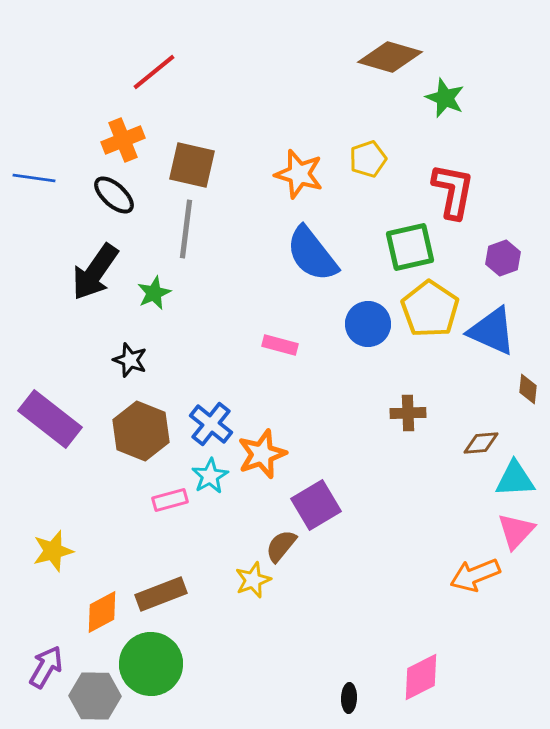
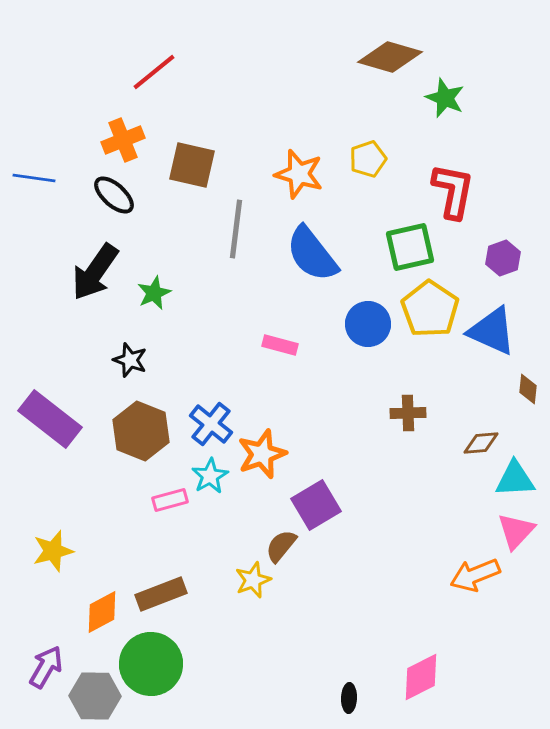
gray line at (186, 229): moved 50 px right
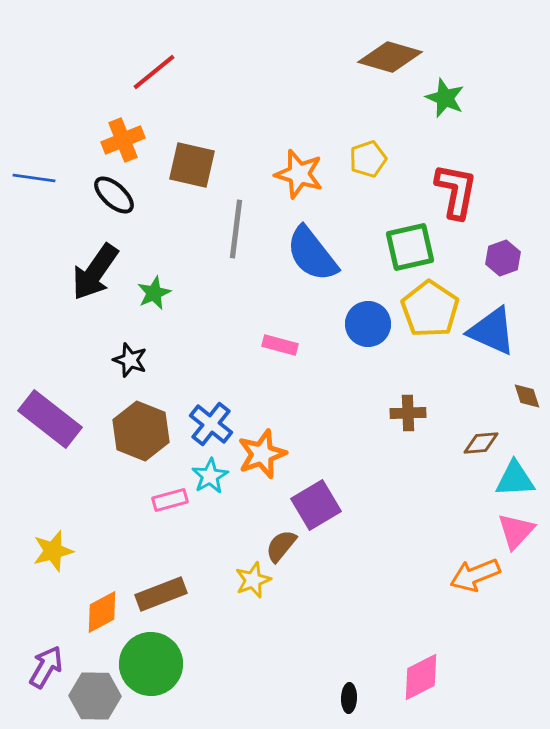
red L-shape at (453, 191): moved 3 px right
brown diamond at (528, 389): moved 1 px left, 7 px down; rotated 24 degrees counterclockwise
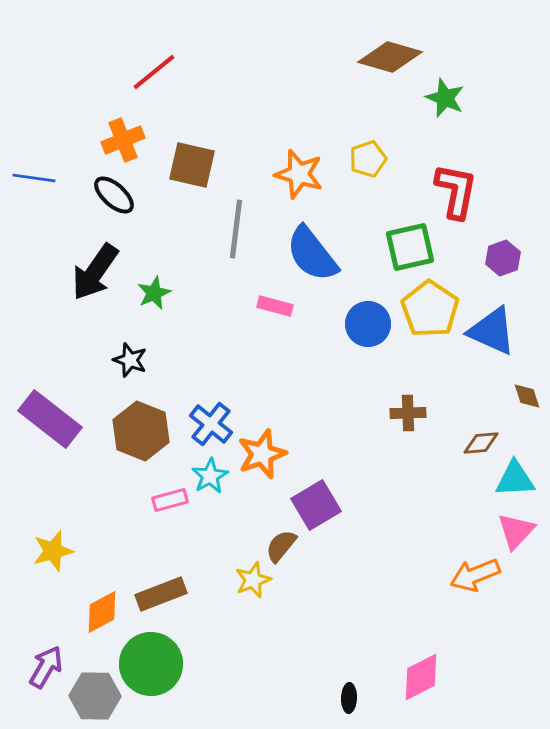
pink rectangle at (280, 345): moved 5 px left, 39 px up
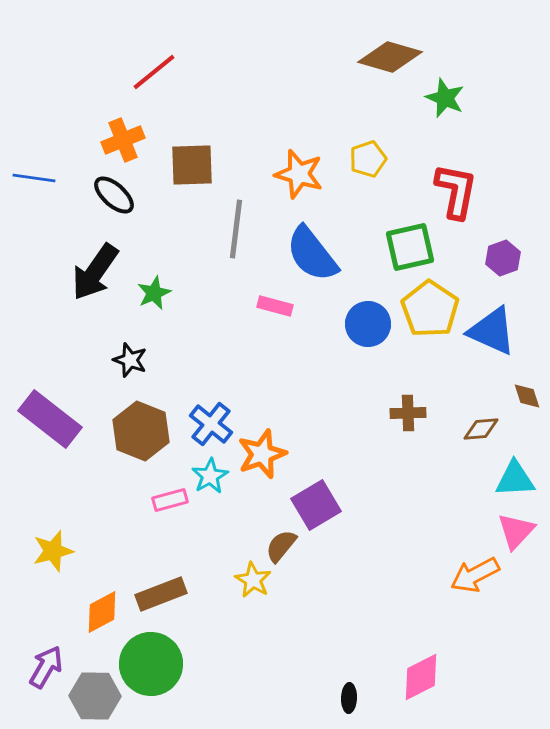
brown square at (192, 165): rotated 15 degrees counterclockwise
brown diamond at (481, 443): moved 14 px up
orange arrow at (475, 575): rotated 6 degrees counterclockwise
yellow star at (253, 580): rotated 21 degrees counterclockwise
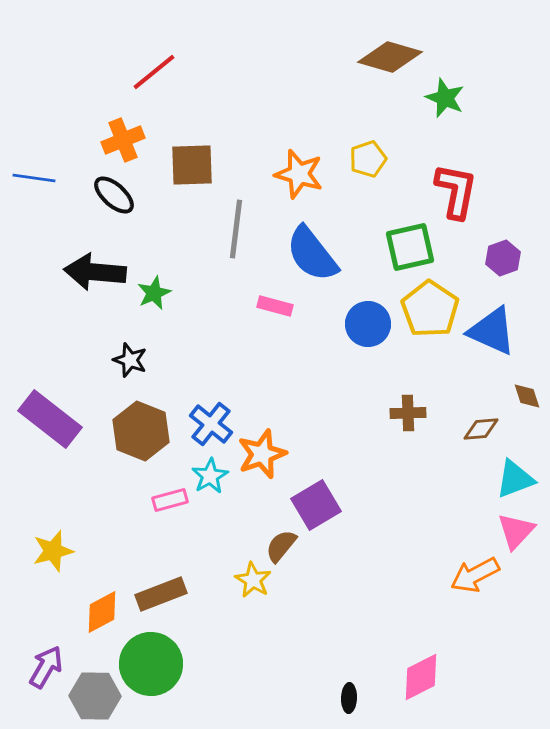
black arrow at (95, 272): rotated 60 degrees clockwise
cyan triangle at (515, 479): rotated 18 degrees counterclockwise
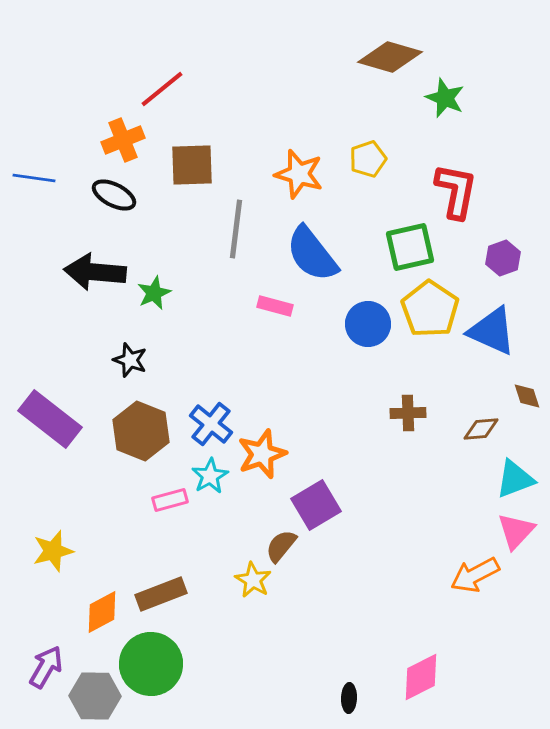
red line at (154, 72): moved 8 px right, 17 px down
black ellipse at (114, 195): rotated 15 degrees counterclockwise
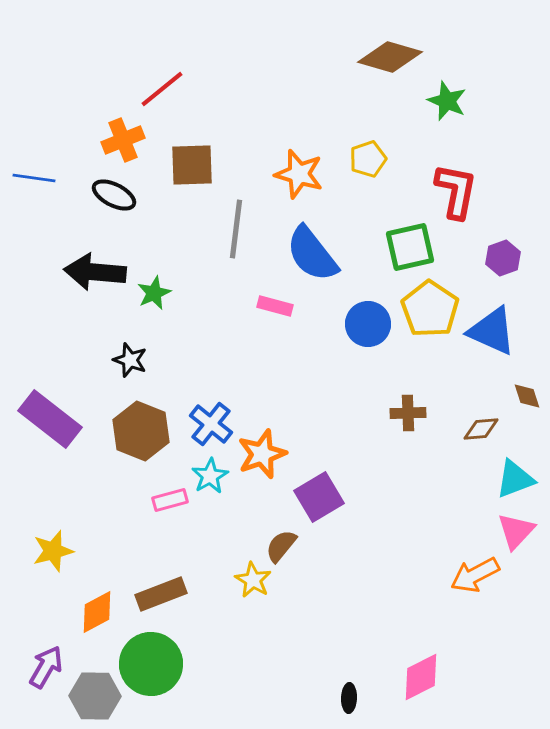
green star at (445, 98): moved 2 px right, 3 px down
purple square at (316, 505): moved 3 px right, 8 px up
orange diamond at (102, 612): moved 5 px left
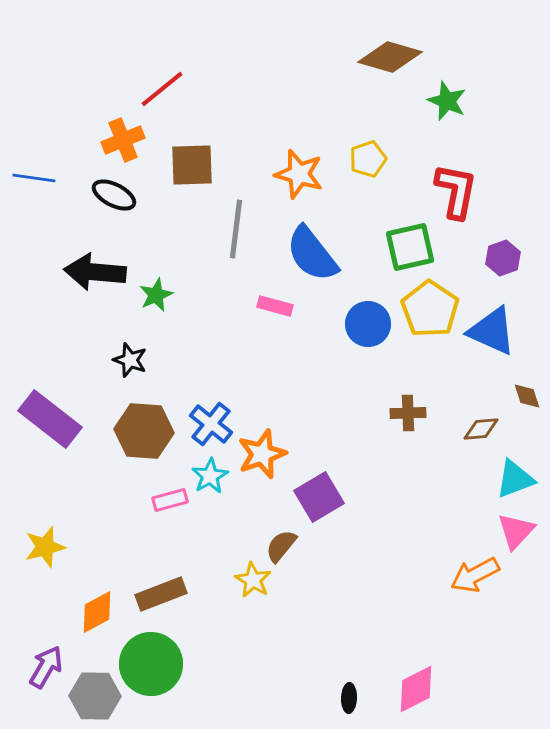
green star at (154, 293): moved 2 px right, 2 px down
brown hexagon at (141, 431): moved 3 px right; rotated 18 degrees counterclockwise
yellow star at (53, 551): moved 8 px left, 4 px up
pink diamond at (421, 677): moved 5 px left, 12 px down
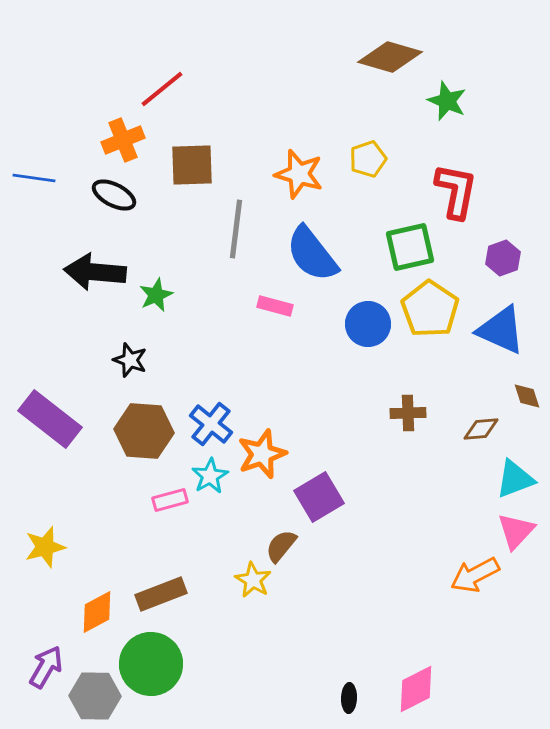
blue triangle at (492, 331): moved 9 px right, 1 px up
